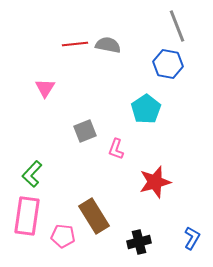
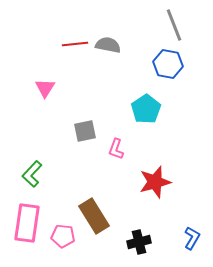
gray line: moved 3 px left, 1 px up
gray square: rotated 10 degrees clockwise
pink rectangle: moved 7 px down
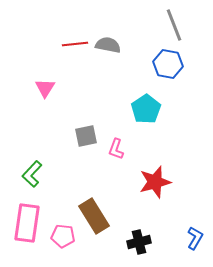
gray square: moved 1 px right, 5 px down
blue L-shape: moved 3 px right
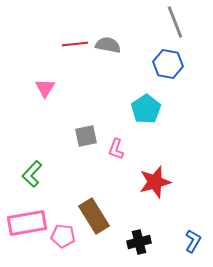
gray line: moved 1 px right, 3 px up
pink rectangle: rotated 72 degrees clockwise
blue L-shape: moved 2 px left, 3 px down
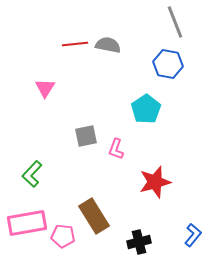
blue L-shape: moved 6 px up; rotated 10 degrees clockwise
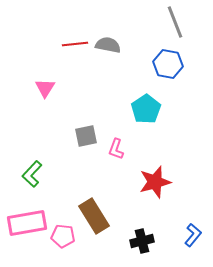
black cross: moved 3 px right, 1 px up
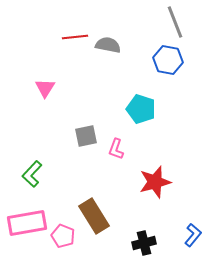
red line: moved 7 px up
blue hexagon: moved 4 px up
cyan pentagon: moved 5 px left; rotated 20 degrees counterclockwise
pink pentagon: rotated 15 degrees clockwise
black cross: moved 2 px right, 2 px down
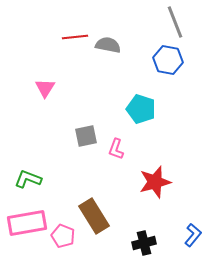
green L-shape: moved 4 px left, 5 px down; rotated 68 degrees clockwise
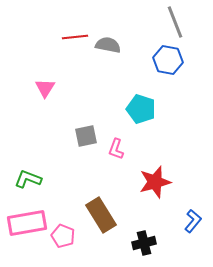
brown rectangle: moved 7 px right, 1 px up
blue L-shape: moved 14 px up
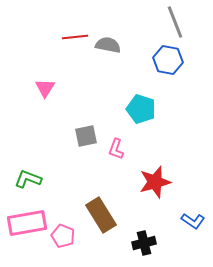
blue L-shape: rotated 85 degrees clockwise
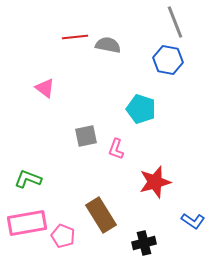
pink triangle: rotated 25 degrees counterclockwise
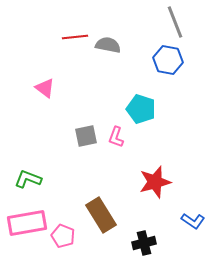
pink L-shape: moved 12 px up
